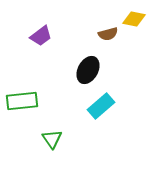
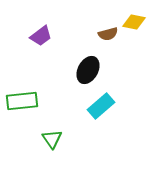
yellow diamond: moved 3 px down
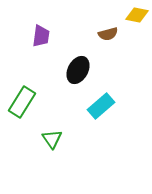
yellow diamond: moved 3 px right, 7 px up
purple trapezoid: rotated 45 degrees counterclockwise
black ellipse: moved 10 px left
green rectangle: moved 1 px down; rotated 52 degrees counterclockwise
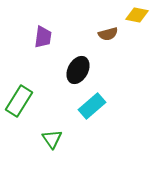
purple trapezoid: moved 2 px right, 1 px down
green rectangle: moved 3 px left, 1 px up
cyan rectangle: moved 9 px left
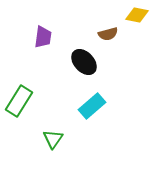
black ellipse: moved 6 px right, 8 px up; rotated 72 degrees counterclockwise
green triangle: moved 1 px right; rotated 10 degrees clockwise
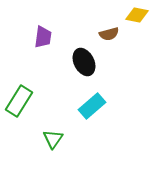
brown semicircle: moved 1 px right
black ellipse: rotated 16 degrees clockwise
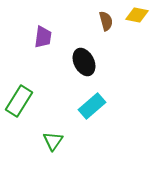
brown semicircle: moved 3 px left, 13 px up; rotated 90 degrees counterclockwise
green triangle: moved 2 px down
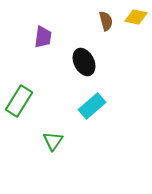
yellow diamond: moved 1 px left, 2 px down
